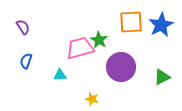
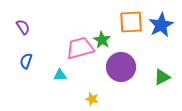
green star: moved 3 px right
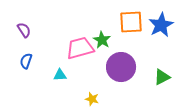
purple semicircle: moved 1 px right, 3 px down
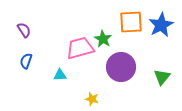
green star: moved 1 px right, 1 px up
green triangle: rotated 24 degrees counterclockwise
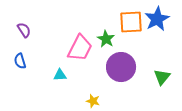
blue star: moved 4 px left, 6 px up
green star: moved 3 px right
pink trapezoid: rotated 132 degrees clockwise
blue semicircle: moved 6 px left; rotated 35 degrees counterclockwise
yellow star: moved 1 px right, 2 px down
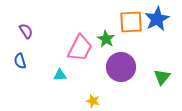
purple semicircle: moved 2 px right, 1 px down
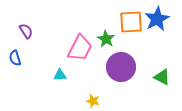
blue semicircle: moved 5 px left, 3 px up
green triangle: rotated 42 degrees counterclockwise
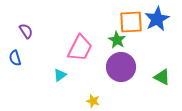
green star: moved 11 px right, 1 px down
cyan triangle: rotated 32 degrees counterclockwise
